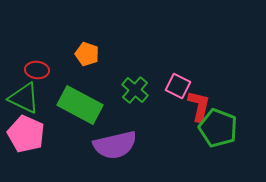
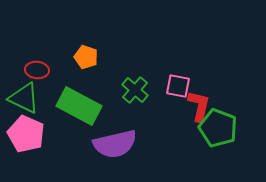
orange pentagon: moved 1 px left, 3 px down
pink square: rotated 15 degrees counterclockwise
green rectangle: moved 1 px left, 1 px down
purple semicircle: moved 1 px up
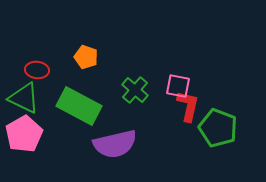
red L-shape: moved 11 px left
pink pentagon: moved 2 px left; rotated 18 degrees clockwise
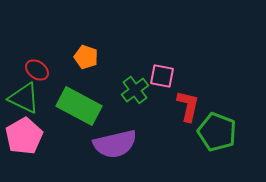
red ellipse: rotated 30 degrees clockwise
pink square: moved 16 px left, 10 px up
green cross: rotated 12 degrees clockwise
green pentagon: moved 1 px left, 4 px down
pink pentagon: moved 2 px down
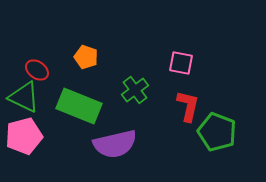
pink square: moved 19 px right, 13 px up
green triangle: moved 1 px up
green rectangle: rotated 6 degrees counterclockwise
pink pentagon: rotated 15 degrees clockwise
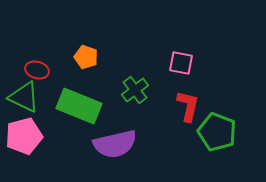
red ellipse: rotated 20 degrees counterclockwise
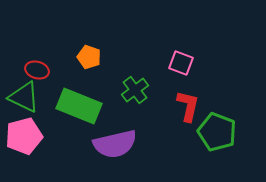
orange pentagon: moved 3 px right
pink square: rotated 10 degrees clockwise
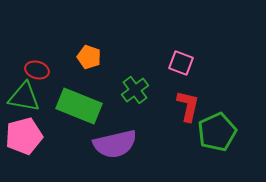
green triangle: rotated 16 degrees counterclockwise
green pentagon: rotated 27 degrees clockwise
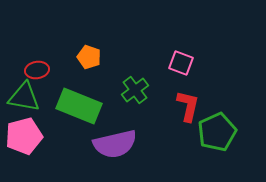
red ellipse: rotated 25 degrees counterclockwise
